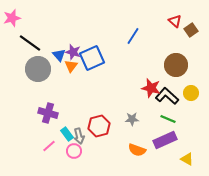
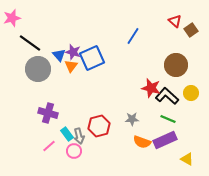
orange semicircle: moved 5 px right, 8 px up
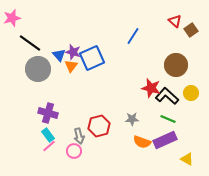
cyan rectangle: moved 19 px left, 1 px down
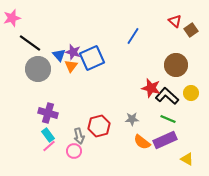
orange semicircle: rotated 18 degrees clockwise
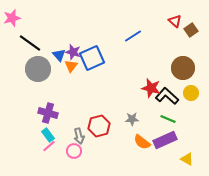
blue line: rotated 24 degrees clockwise
brown circle: moved 7 px right, 3 px down
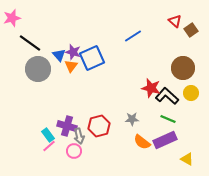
purple cross: moved 19 px right, 13 px down
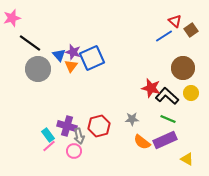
blue line: moved 31 px right
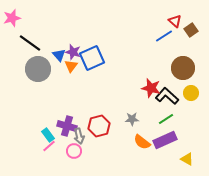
green line: moved 2 px left; rotated 56 degrees counterclockwise
